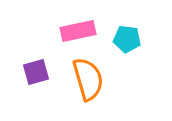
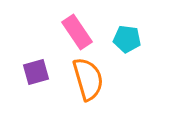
pink rectangle: moved 1 px left, 1 px down; rotated 68 degrees clockwise
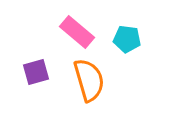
pink rectangle: rotated 16 degrees counterclockwise
orange semicircle: moved 1 px right, 1 px down
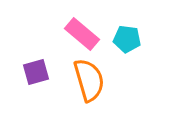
pink rectangle: moved 5 px right, 2 px down
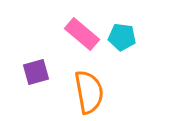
cyan pentagon: moved 5 px left, 2 px up
orange semicircle: moved 12 px down; rotated 6 degrees clockwise
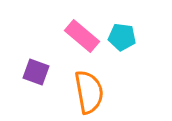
pink rectangle: moved 2 px down
purple square: rotated 36 degrees clockwise
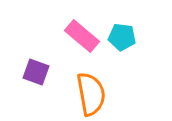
orange semicircle: moved 2 px right, 2 px down
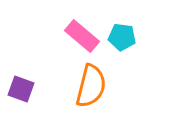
purple square: moved 15 px left, 17 px down
orange semicircle: moved 8 px up; rotated 24 degrees clockwise
